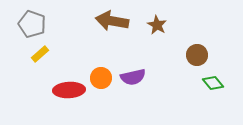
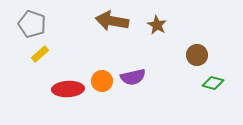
orange circle: moved 1 px right, 3 px down
green diamond: rotated 35 degrees counterclockwise
red ellipse: moved 1 px left, 1 px up
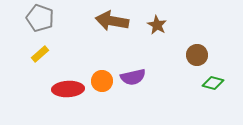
gray pentagon: moved 8 px right, 6 px up
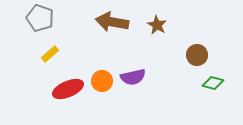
brown arrow: moved 1 px down
yellow rectangle: moved 10 px right
red ellipse: rotated 20 degrees counterclockwise
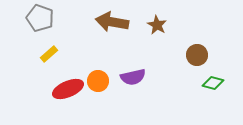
yellow rectangle: moved 1 px left
orange circle: moved 4 px left
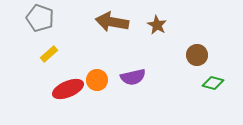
orange circle: moved 1 px left, 1 px up
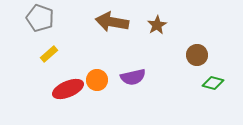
brown star: rotated 12 degrees clockwise
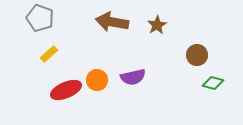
red ellipse: moved 2 px left, 1 px down
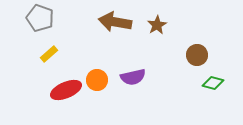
brown arrow: moved 3 px right
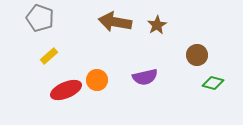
yellow rectangle: moved 2 px down
purple semicircle: moved 12 px right
